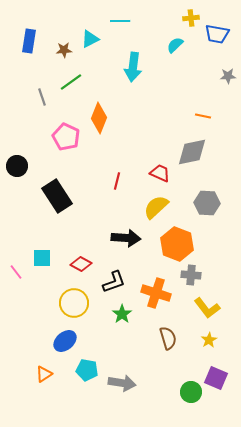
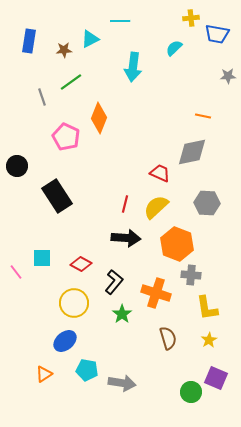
cyan semicircle: moved 1 px left, 3 px down
red line: moved 8 px right, 23 px down
black L-shape: rotated 30 degrees counterclockwise
yellow L-shape: rotated 28 degrees clockwise
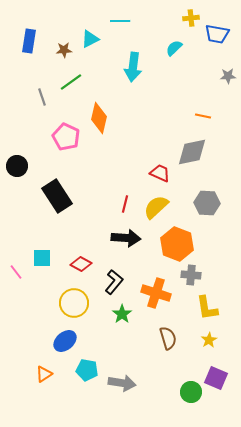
orange diamond: rotated 8 degrees counterclockwise
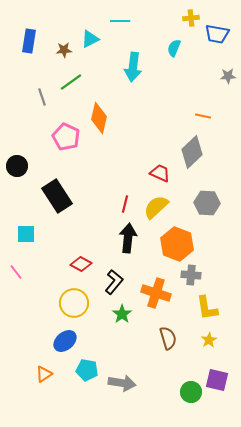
cyan semicircle: rotated 24 degrees counterclockwise
gray diamond: rotated 32 degrees counterclockwise
black arrow: moved 2 px right; rotated 88 degrees counterclockwise
cyan square: moved 16 px left, 24 px up
purple square: moved 1 px right, 2 px down; rotated 10 degrees counterclockwise
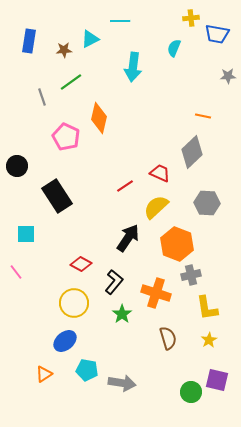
red line: moved 18 px up; rotated 42 degrees clockwise
black arrow: rotated 28 degrees clockwise
gray cross: rotated 18 degrees counterclockwise
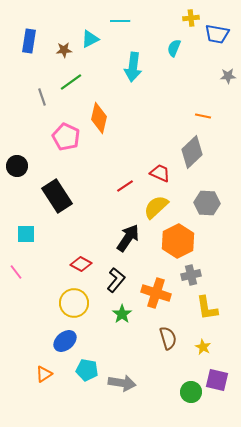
orange hexagon: moved 1 px right, 3 px up; rotated 12 degrees clockwise
black L-shape: moved 2 px right, 2 px up
yellow star: moved 6 px left, 7 px down; rotated 14 degrees counterclockwise
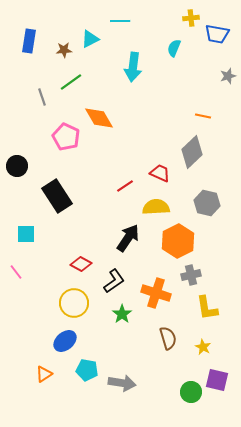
gray star: rotated 14 degrees counterclockwise
orange diamond: rotated 44 degrees counterclockwise
gray hexagon: rotated 10 degrees clockwise
yellow semicircle: rotated 40 degrees clockwise
black L-shape: moved 2 px left, 1 px down; rotated 15 degrees clockwise
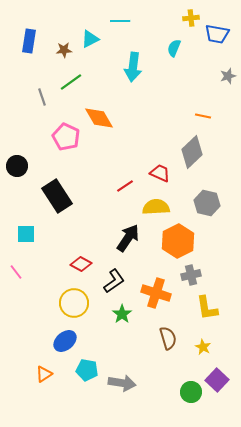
purple square: rotated 30 degrees clockwise
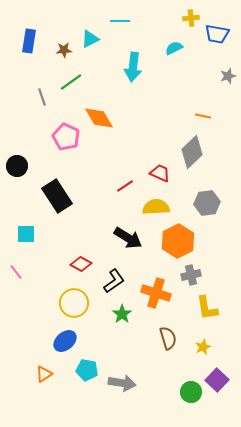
cyan semicircle: rotated 42 degrees clockwise
gray hexagon: rotated 20 degrees counterclockwise
black arrow: rotated 88 degrees clockwise
yellow star: rotated 21 degrees clockwise
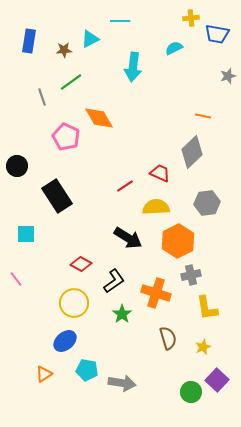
pink line: moved 7 px down
